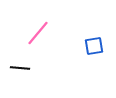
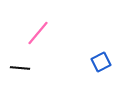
blue square: moved 7 px right, 16 px down; rotated 18 degrees counterclockwise
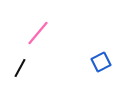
black line: rotated 66 degrees counterclockwise
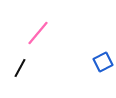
blue square: moved 2 px right
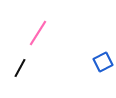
pink line: rotated 8 degrees counterclockwise
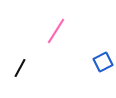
pink line: moved 18 px right, 2 px up
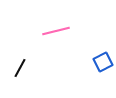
pink line: rotated 44 degrees clockwise
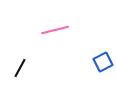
pink line: moved 1 px left, 1 px up
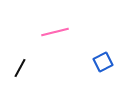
pink line: moved 2 px down
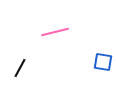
blue square: rotated 36 degrees clockwise
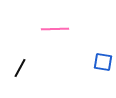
pink line: moved 3 px up; rotated 12 degrees clockwise
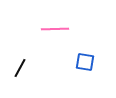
blue square: moved 18 px left
